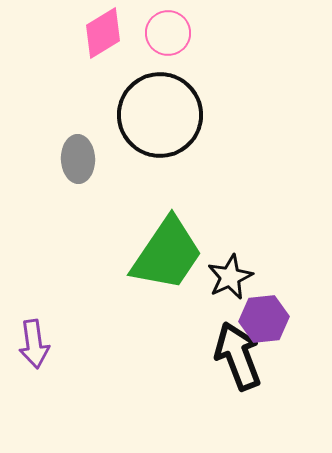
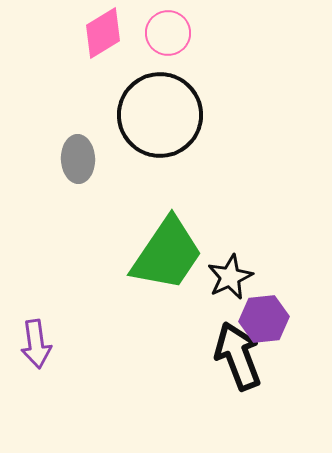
purple arrow: moved 2 px right
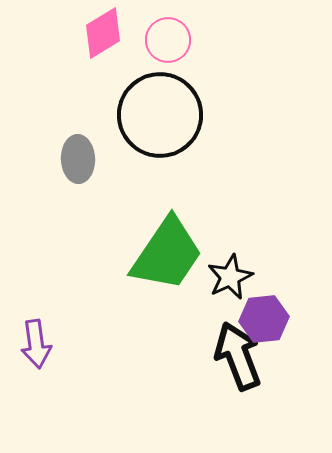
pink circle: moved 7 px down
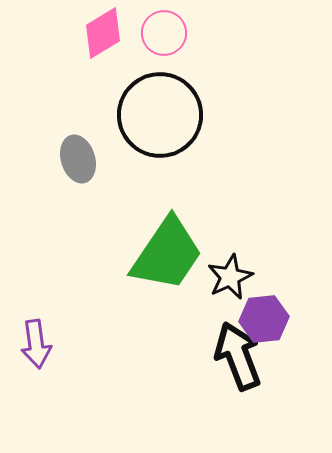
pink circle: moved 4 px left, 7 px up
gray ellipse: rotated 15 degrees counterclockwise
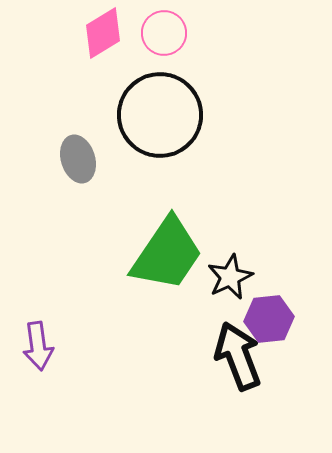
purple hexagon: moved 5 px right
purple arrow: moved 2 px right, 2 px down
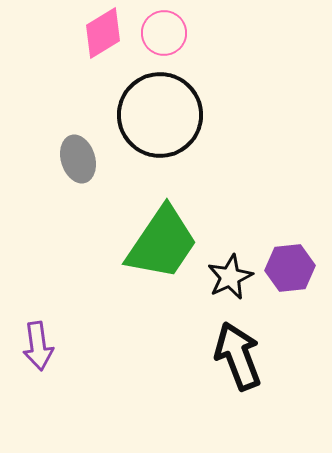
green trapezoid: moved 5 px left, 11 px up
purple hexagon: moved 21 px right, 51 px up
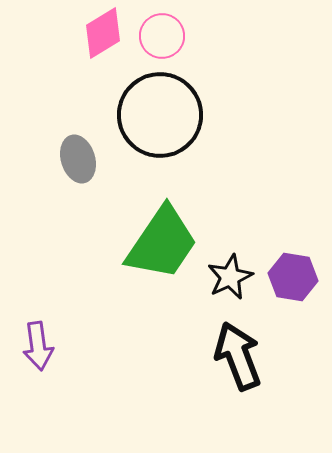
pink circle: moved 2 px left, 3 px down
purple hexagon: moved 3 px right, 9 px down; rotated 15 degrees clockwise
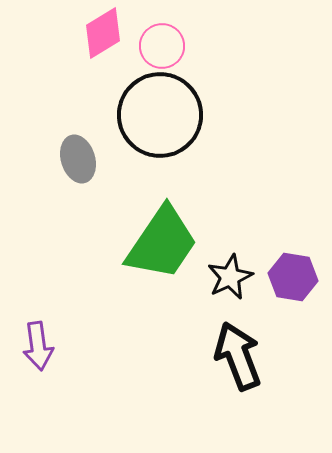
pink circle: moved 10 px down
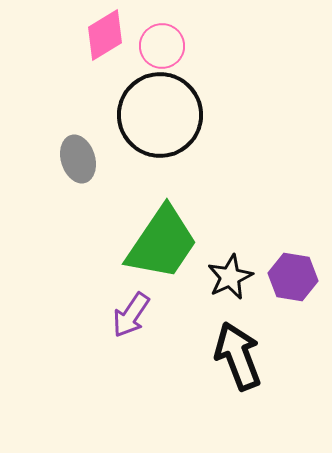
pink diamond: moved 2 px right, 2 px down
purple arrow: moved 93 px right, 31 px up; rotated 42 degrees clockwise
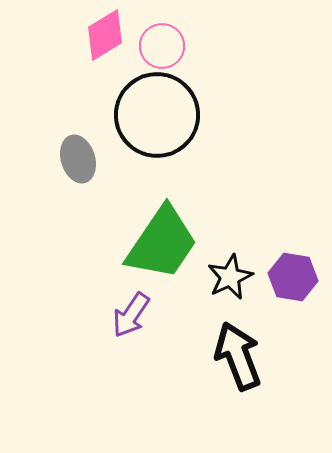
black circle: moved 3 px left
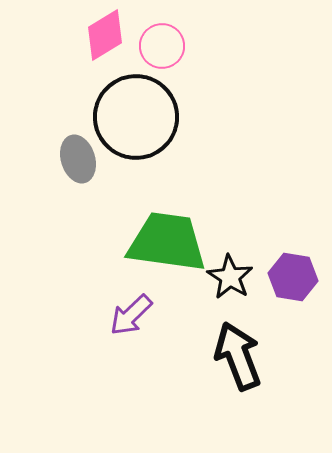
black circle: moved 21 px left, 2 px down
green trapezoid: moved 5 px right, 1 px up; rotated 116 degrees counterclockwise
black star: rotated 15 degrees counterclockwise
purple arrow: rotated 12 degrees clockwise
